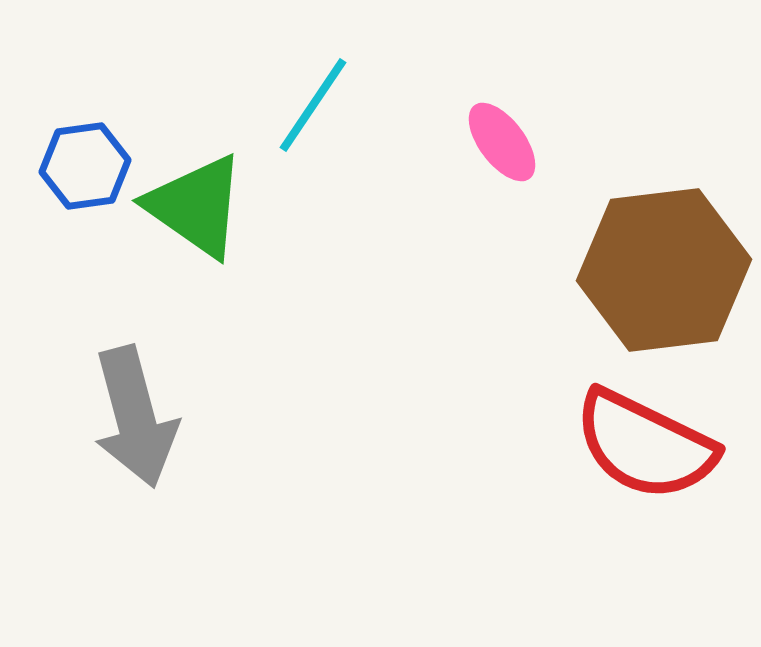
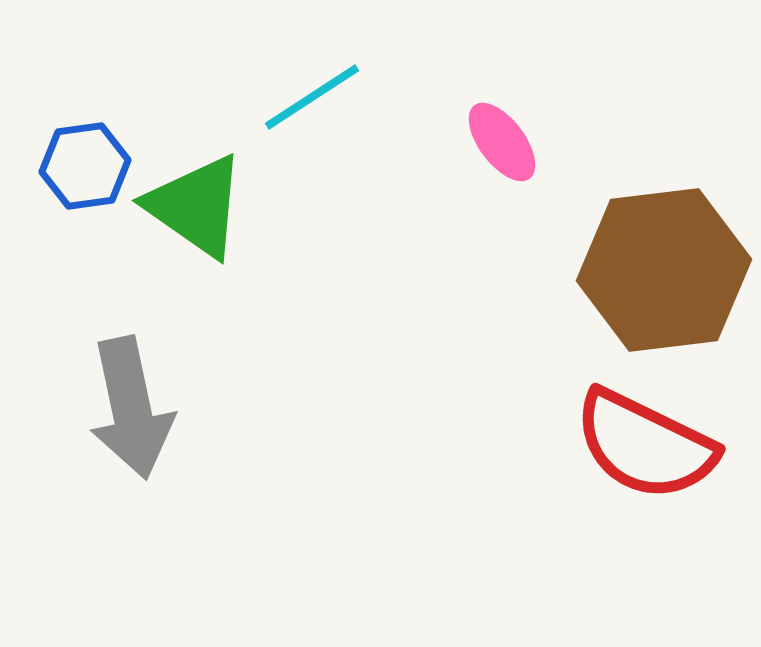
cyan line: moved 1 px left, 8 px up; rotated 23 degrees clockwise
gray arrow: moved 4 px left, 9 px up; rotated 3 degrees clockwise
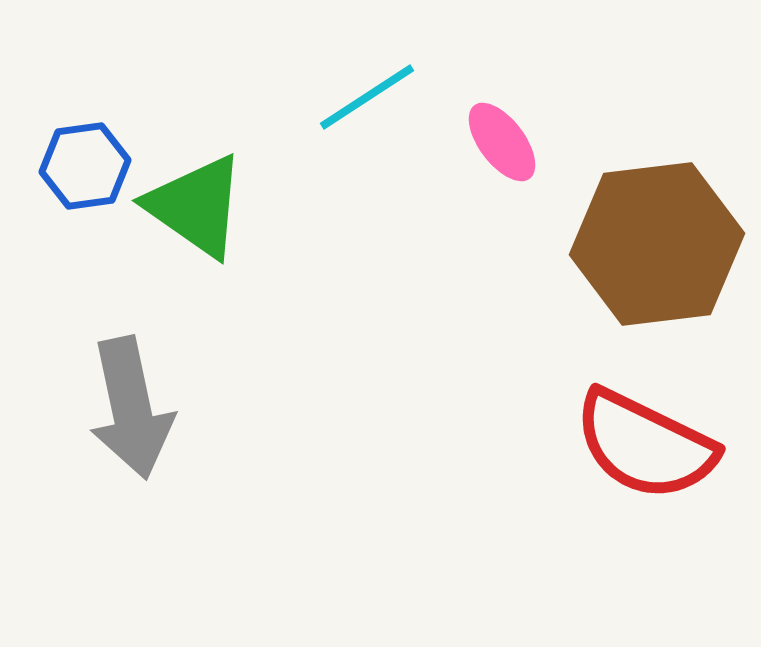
cyan line: moved 55 px right
brown hexagon: moved 7 px left, 26 px up
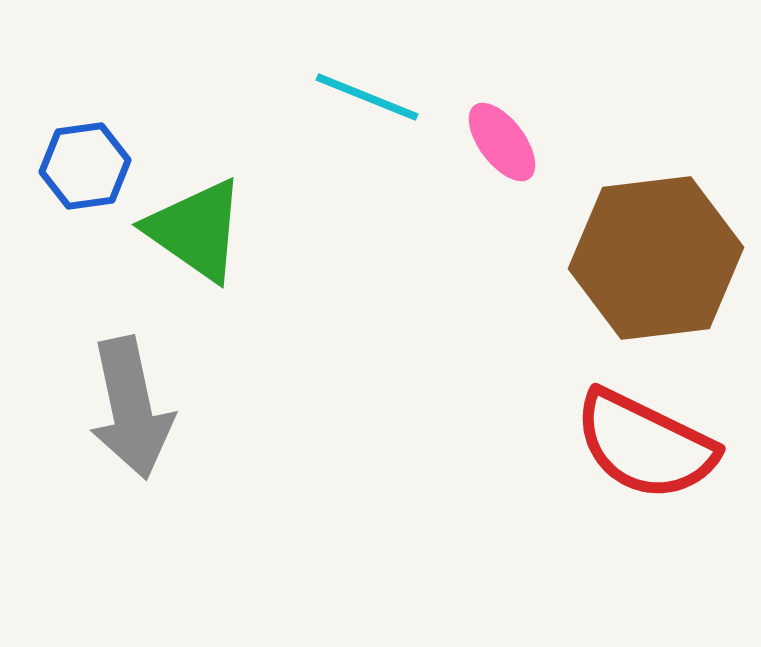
cyan line: rotated 55 degrees clockwise
green triangle: moved 24 px down
brown hexagon: moved 1 px left, 14 px down
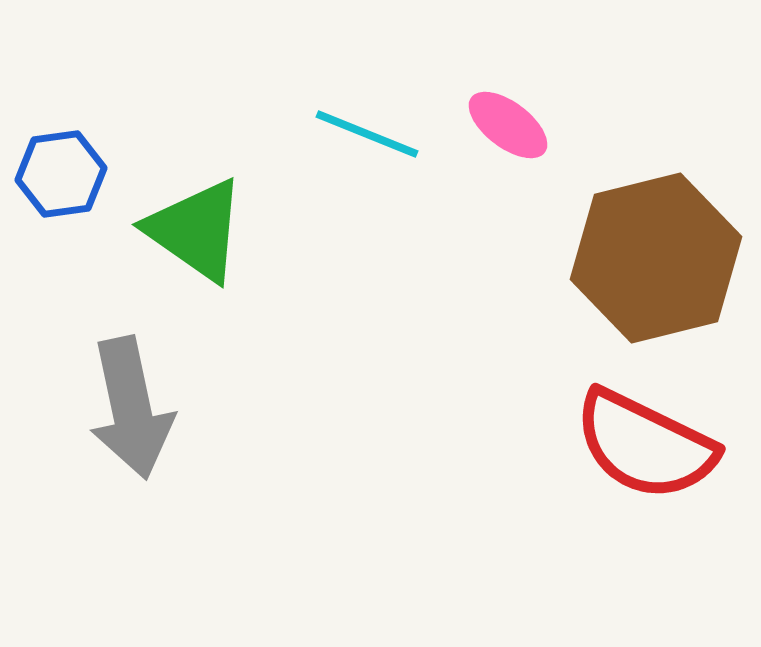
cyan line: moved 37 px down
pink ellipse: moved 6 px right, 17 px up; rotated 16 degrees counterclockwise
blue hexagon: moved 24 px left, 8 px down
brown hexagon: rotated 7 degrees counterclockwise
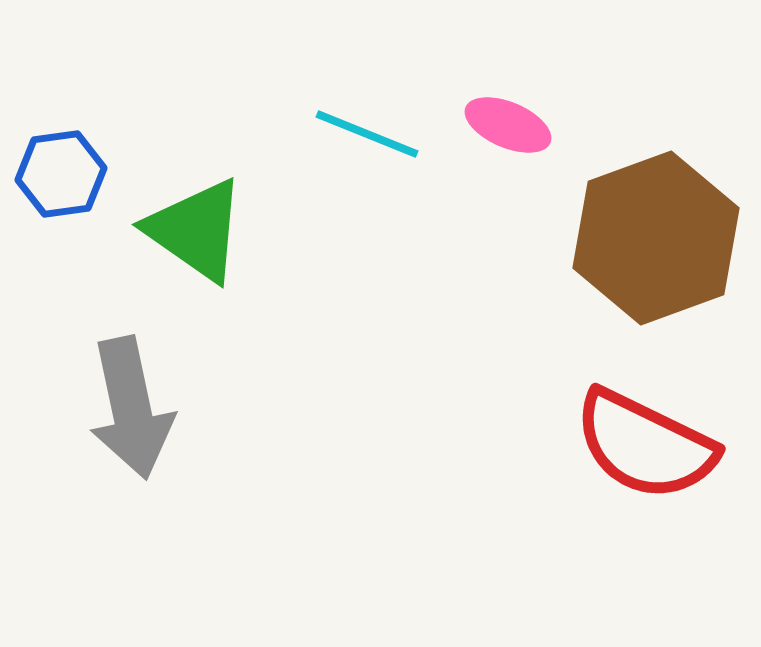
pink ellipse: rotated 14 degrees counterclockwise
brown hexagon: moved 20 px up; rotated 6 degrees counterclockwise
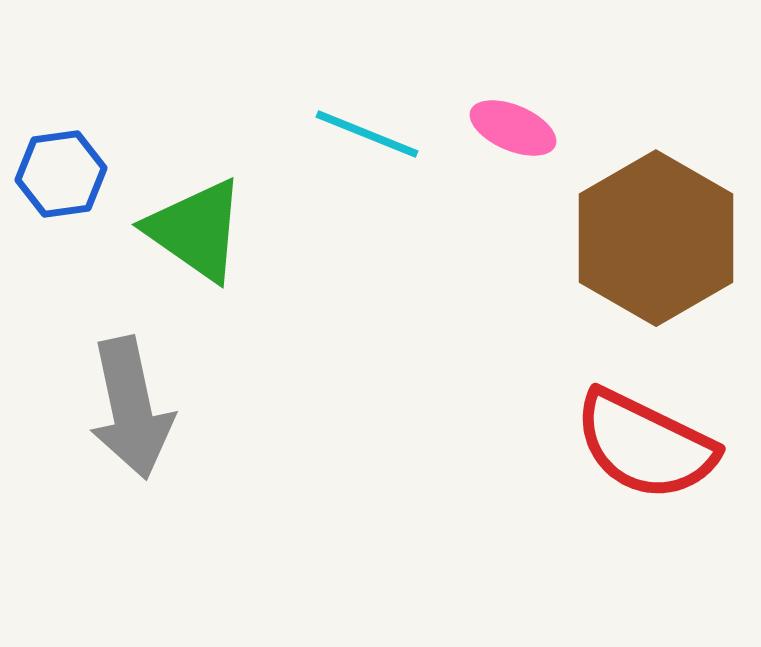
pink ellipse: moved 5 px right, 3 px down
brown hexagon: rotated 10 degrees counterclockwise
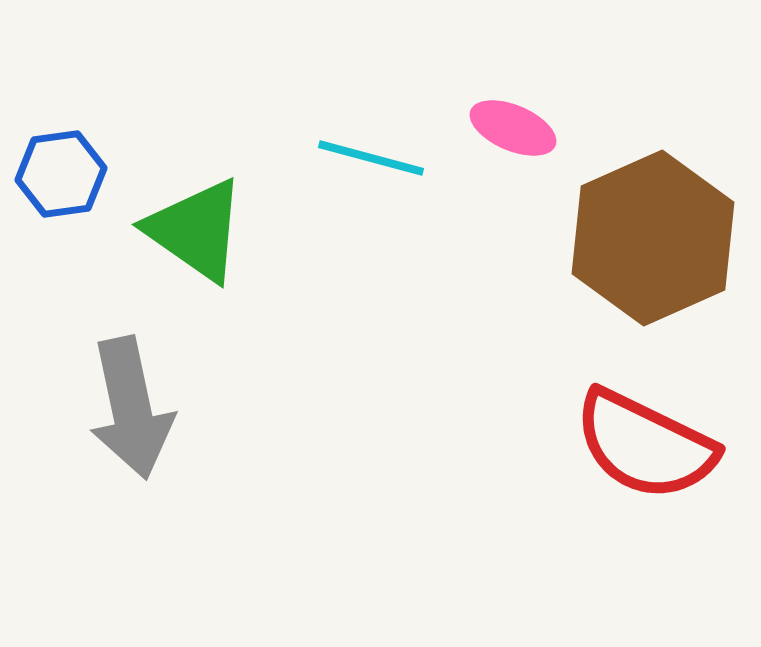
cyan line: moved 4 px right, 24 px down; rotated 7 degrees counterclockwise
brown hexagon: moved 3 px left; rotated 6 degrees clockwise
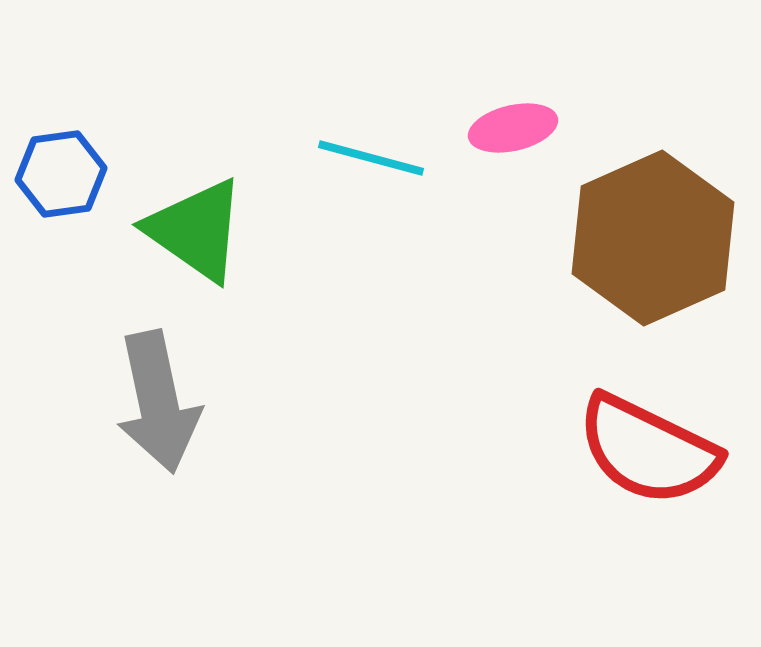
pink ellipse: rotated 36 degrees counterclockwise
gray arrow: moved 27 px right, 6 px up
red semicircle: moved 3 px right, 5 px down
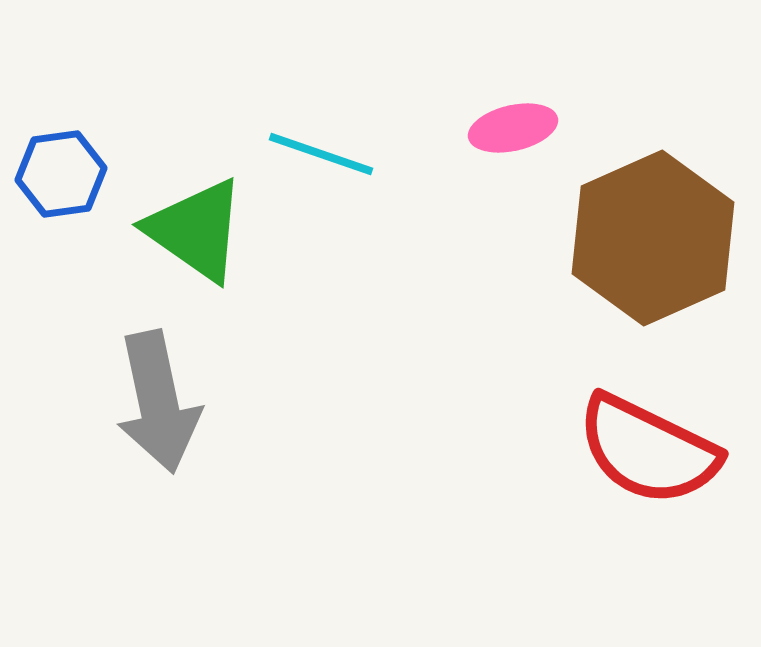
cyan line: moved 50 px left, 4 px up; rotated 4 degrees clockwise
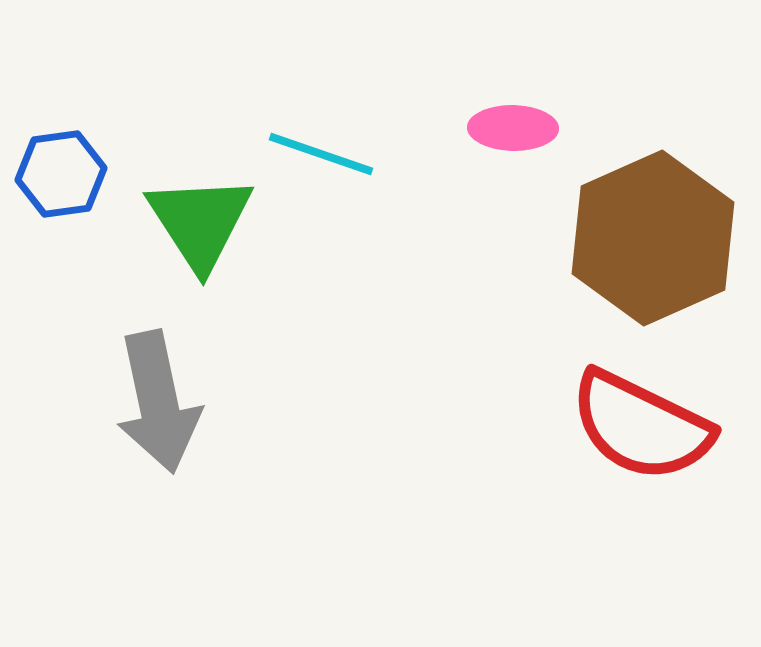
pink ellipse: rotated 14 degrees clockwise
green triangle: moved 4 px right, 8 px up; rotated 22 degrees clockwise
red semicircle: moved 7 px left, 24 px up
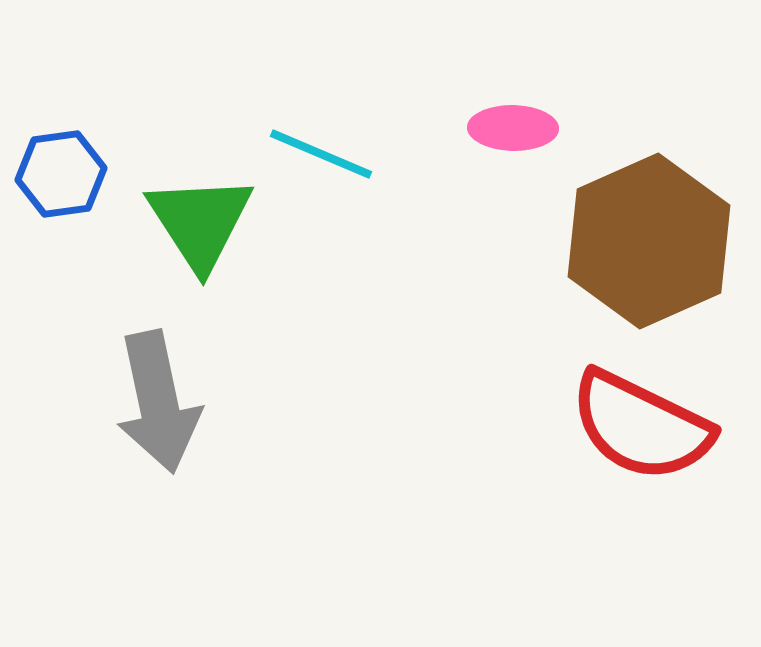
cyan line: rotated 4 degrees clockwise
brown hexagon: moved 4 px left, 3 px down
